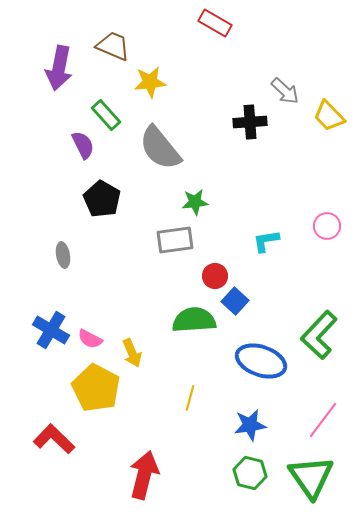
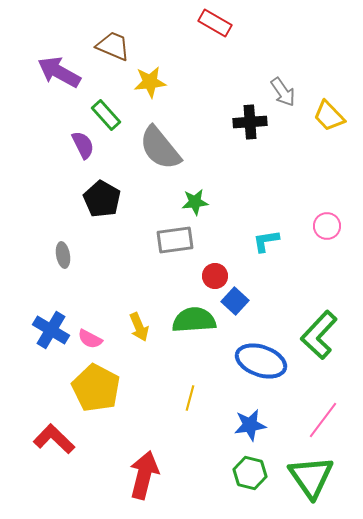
purple arrow: moved 4 px down; rotated 108 degrees clockwise
gray arrow: moved 2 px left, 1 px down; rotated 12 degrees clockwise
yellow arrow: moved 7 px right, 26 px up
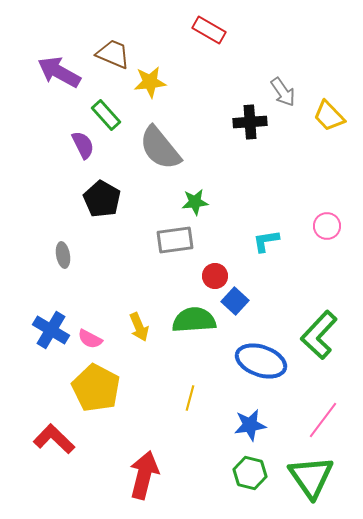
red rectangle: moved 6 px left, 7 px down
brown trapezoid: moved 8 px down
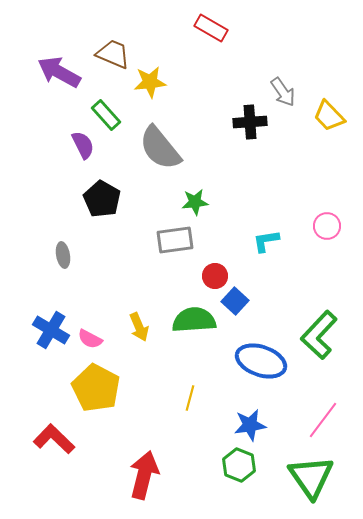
red rectangle: moved 2 px right, 2 px up
green hexagon: moved 11 px left, 8 px up; rotated 8 degrees clockwise
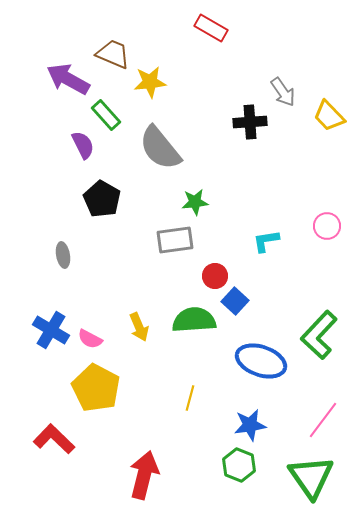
purple arrow: moved 9 px right, 7 px down
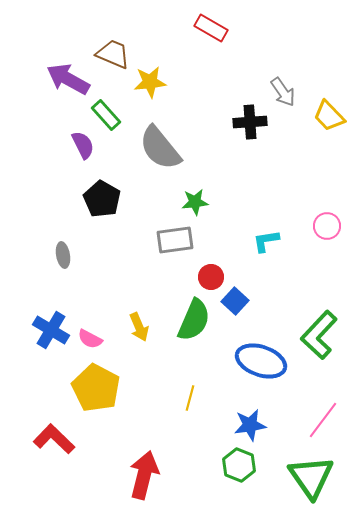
red circle: moved 4 px left, 1 px down
green semicircle: rotated 117 degrees clockwise
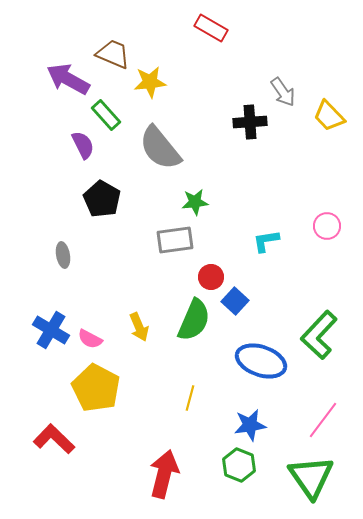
red arrow: moved 20 px right, 1 px up
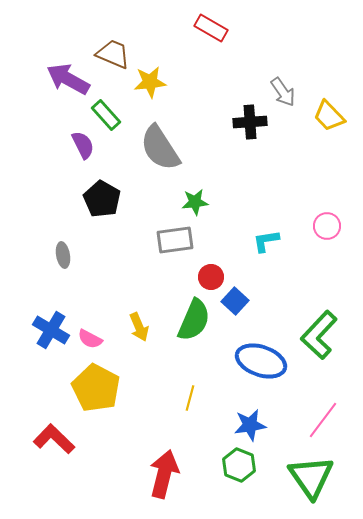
gray semicircle: rotated 6 degrees clockwise
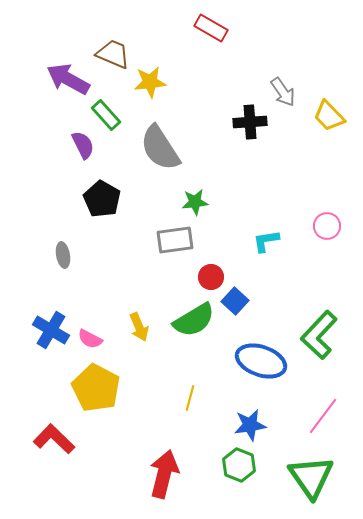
green semicircle: rotated 36 degrees clockwise
pink line: moved 4 px up
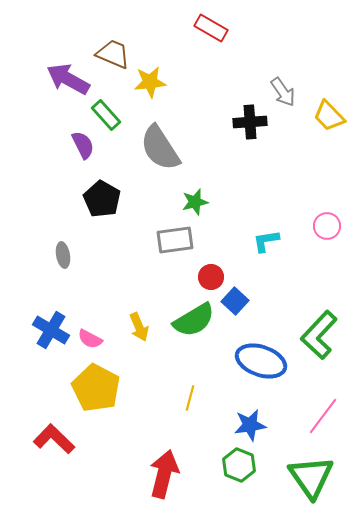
green star: rotated 8 degrees counterclockwise
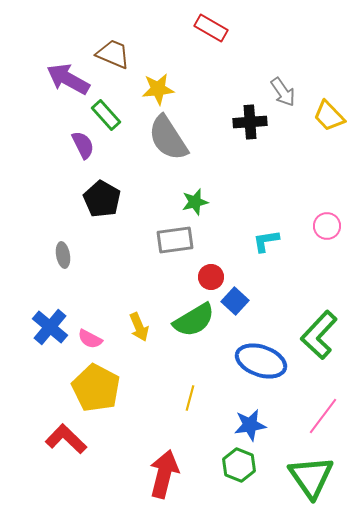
yellow star: moved 8 px right, 7 px down
gray semicircle: moved 8 px right, 10 px up
blue cross: moved 1 px left, 3 px up; rotated 9 degrees clockwise
red L-shape: moved 12 px right
